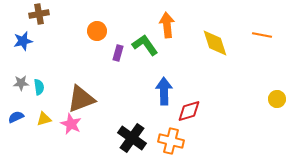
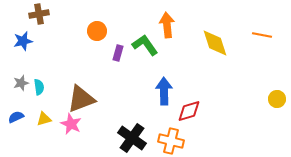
gray star: rotated 14 degrees counterclockwise
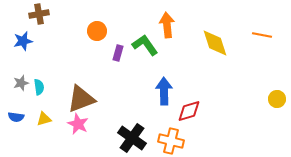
blue semicircle: rotated 147 degrees counterclockwise
pink star: moved 7 px right
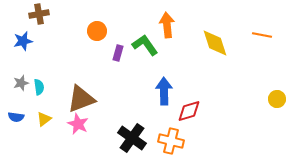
yellow triangle: rotated 21 degrees counterclockwise
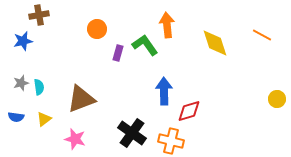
brown cross: moved 1 px down
orange circle: moved 2 px up
orange line: rotated 18 degrees clockwise
pink star: moved 3 px left, 15 px down; rotated 10 degrees counterclockwise
black cross: moved 5 px up
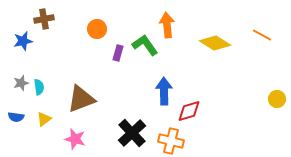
brown cross: moved 5 px right, 4 px down
yellow diamond: rotated 40 degrees counterclockwise
black cross: rotated 12 degrees clockwise
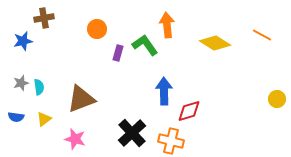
brown cross: moved 1 px up
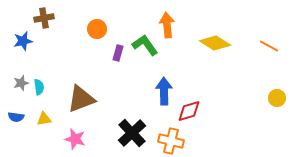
orange line: moved 7 px right, 11 px down
yellow circle: moved 1 px up
yellow triangle: rotated 28 degrees clockwise
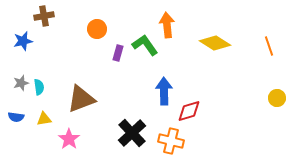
brown cross: moved 2 px up
orange line: rotated 42 degrees clockwise
pink star: moved 6 px left; rotated 20 degrees clockwise
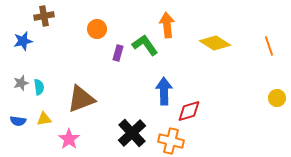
blue semicircle: moved 2 px right, 4 px down
